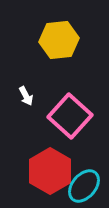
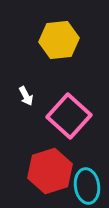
pink square: moved 1 px left
red hexagon: rotated 12 degrees clockwise
cyan ellipse: moved 3 px right; rotated 48 degrees counterclockwise
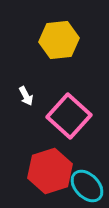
cyan ellipse: rotated 36 degrees counterclockwise
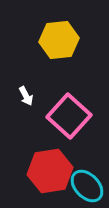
red hexagon: rotated 9 degrees clockwise
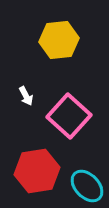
red hexagon: moved 13 px left
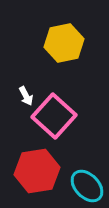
yellow hexagon: moved 5 px right, 3 px down; rotated 6 degrees counterclockwise
pink square: moved 15 px left
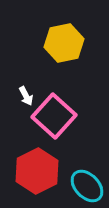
red hexagon: rotated 18 degrees counterclockwise
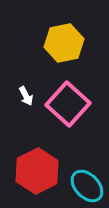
pink square: moved 14 px right, 12 px up
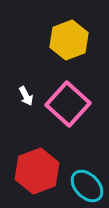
yellow hexagon: moved 5 px right, 3 px up; rotated 9 degrees counterclockwise
red hexagon: rotated 6 degrees clockwise
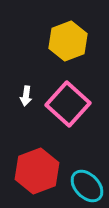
yellow hexagon: moved 1 px left, 1 px down
white arrow: rotated 36 degrees clockwise
